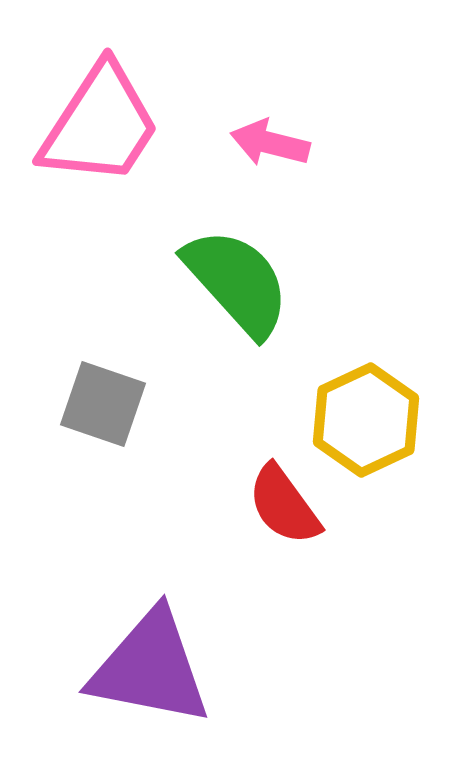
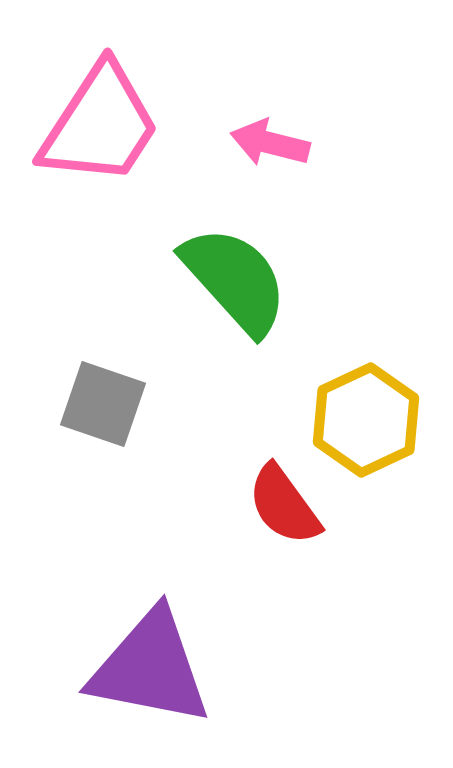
green semicircle: moved 2 px left, 2 px up
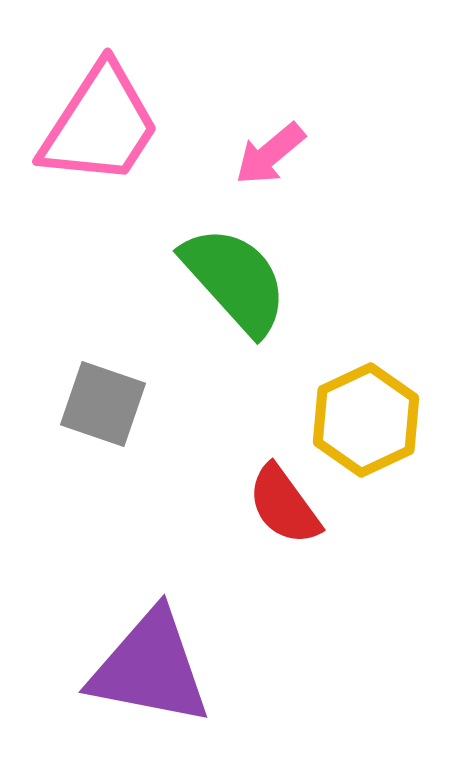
pink arrow: moved 11 px down; rotated 54 degrees counterclockwise
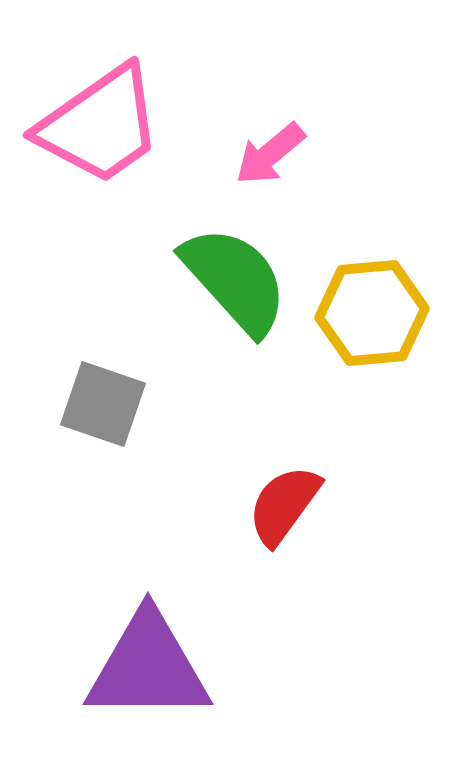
pink trapezoid: rotated 22 degrees clockwise
yellow hexagon: moved 6 px right, 107 px up; rotated 20 degrees clockwise
red semicircle: rotated 72 degrees clockwise
purple triangle: moved 2 px left, 1 px up; rotated 11 degrees counterclockwise
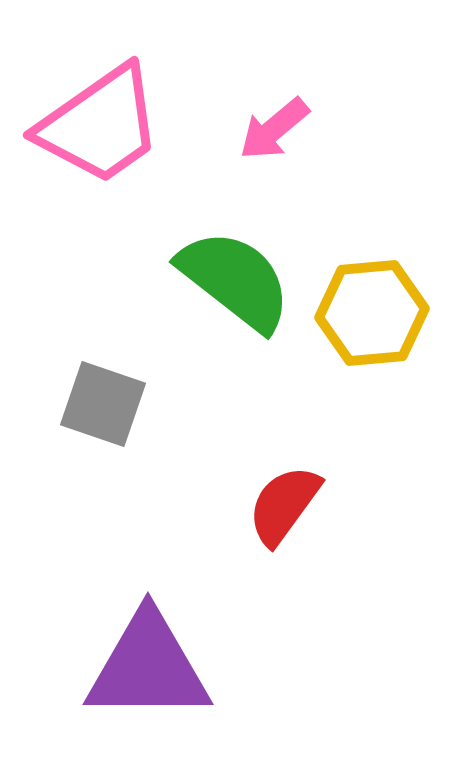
pink arrow: moved 4 px right, 25 px up
green semicircle: rotated 10 degrees counterclockwise
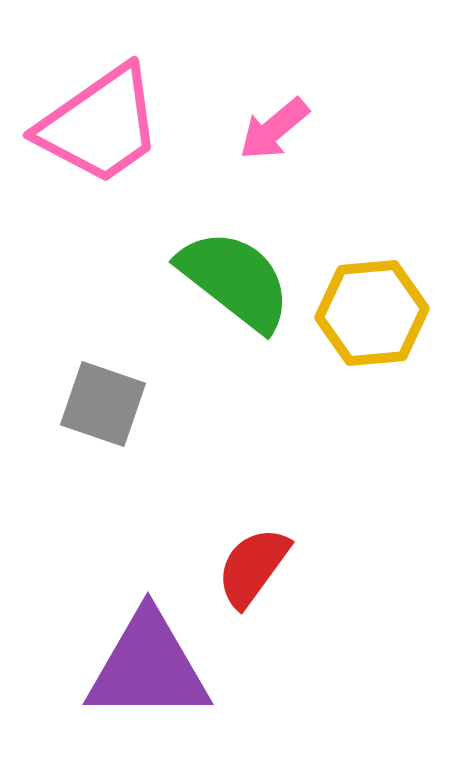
red semicircle: moved 31 px left, 62 px down
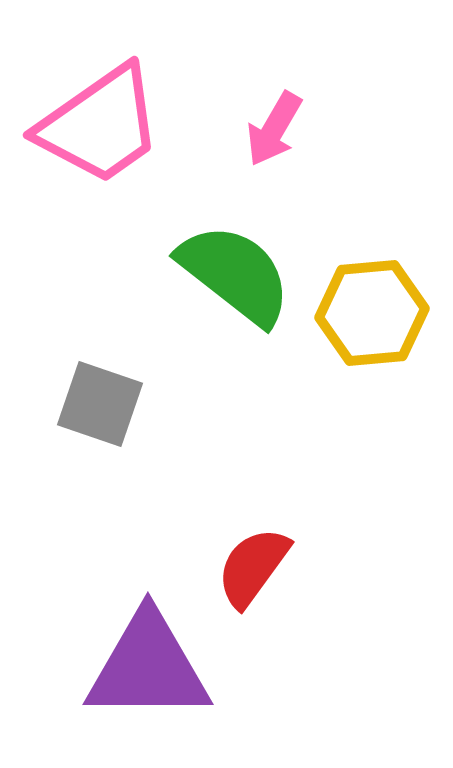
pink arrow: rotated 20 degrees counterclockwise
green semicircle: moved 6 px up
gray square: moved 3 px left
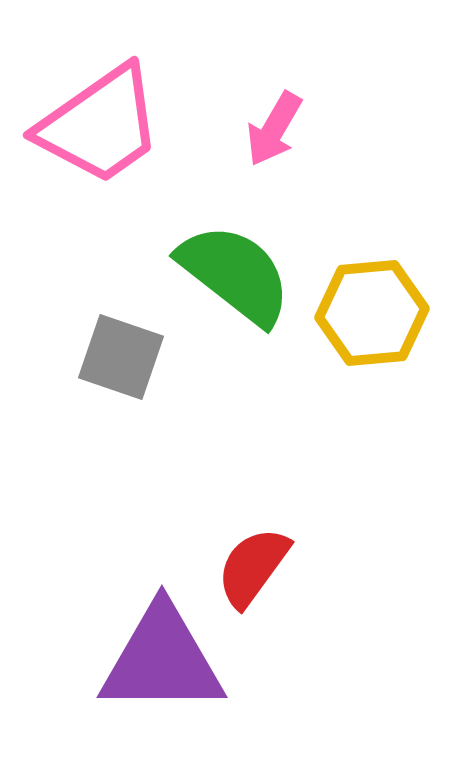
gray square: moved 21 px right, 47 px up
purple triangle: moved 14 px right, 7 px up
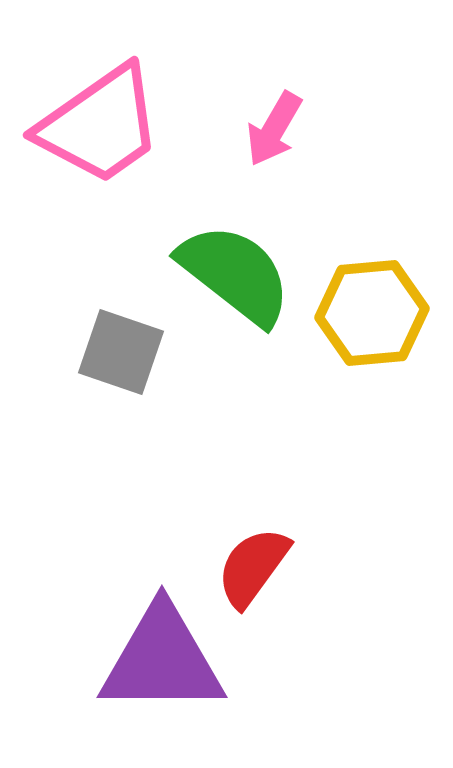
gray square: moved 5 px up
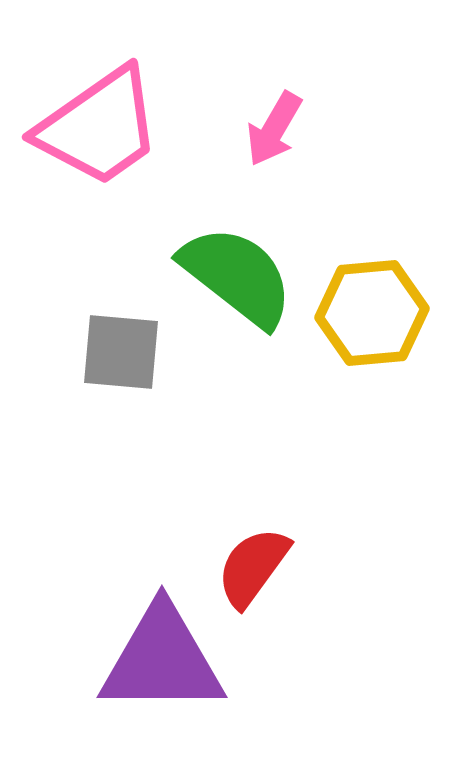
pink trapezoid: moved 1 px left, 2 px down
green semicircle: moved 2 px right, 2 px down
gray square: rotated 14 degrees counterclockwise
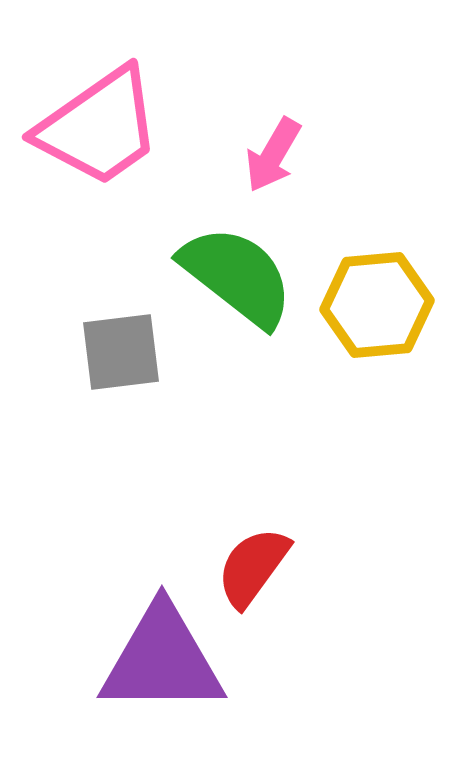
pink arrow: moved 1 px left, 26 px down
yellow hexagon: moved 5 px right, 8 px up
gray square: rotated 12 degrees counterclockwise
